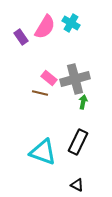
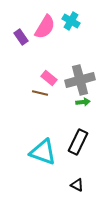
cyan cross: moved 2 px up
gray cross: moved 5 px right, 1 px down
green arrow: rotated 72 degrees clockwise
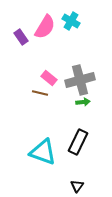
black triangle: moved 1 px down; rotated 40 degrees clockwise
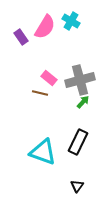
green arrow: rotated 40 degrees counterclockwise
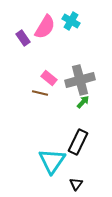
purple rectangle: moved 2 px right, 1 px down
cyan triangle: moved 9 px right, 9 px down; rotated 44 degrees clockwise
black triangle: moved 1 px left, 2 px up
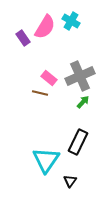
gray cross: moved 4 px up; rotated 8 degrees counterclockwise
cyan triangle: moved 6 px left, 1 px up
black triangle: moved 6 px left, 3 px up
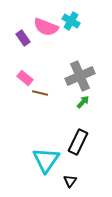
pink semicircle: moved 1 px right; rotated 80 degrees clockwise
pink rectangle: moved 24 px left
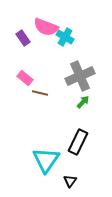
cyan cross: moved 6 px left, 16 px down
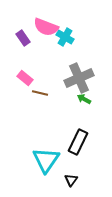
gray cross: moved 1 px left, 2 px down
green arrow: moved 1 px right, 3 px up; rotated 104 degrees counterclockwise
black triangle: moved 1 px right, 1 px up
